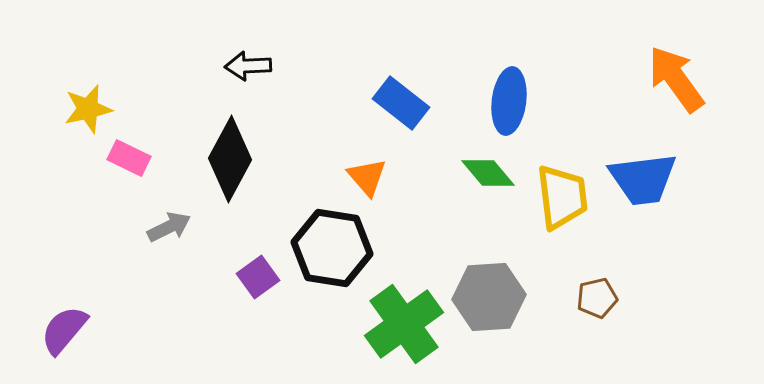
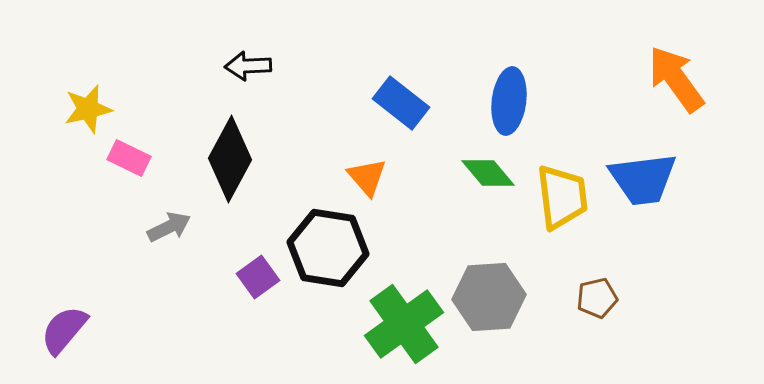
black hexagon: moved 4 px left
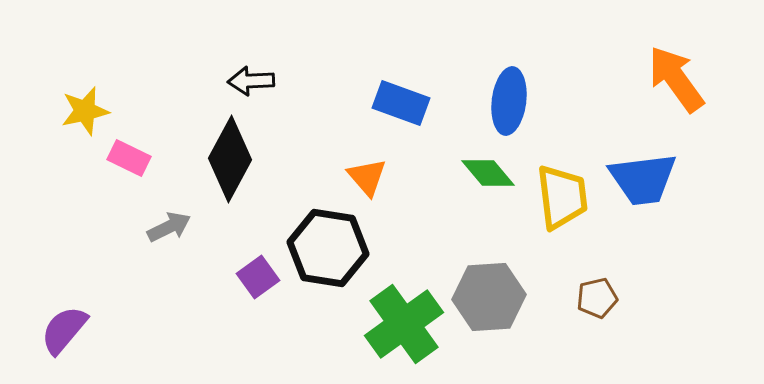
black arrow: moved 3 px right, 15 px down
blue rectangle: rotated 18 degrees counterclockwise
yellow star: moved 3 px left, 2 px down
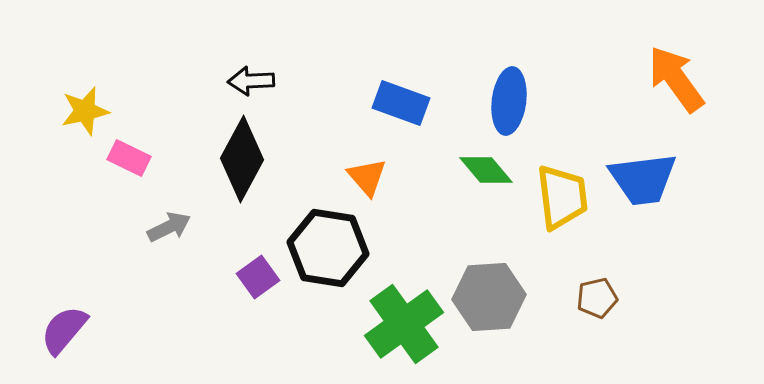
black diamond: moved 12 px right
green diamond: moved 2 px left, 3 px up
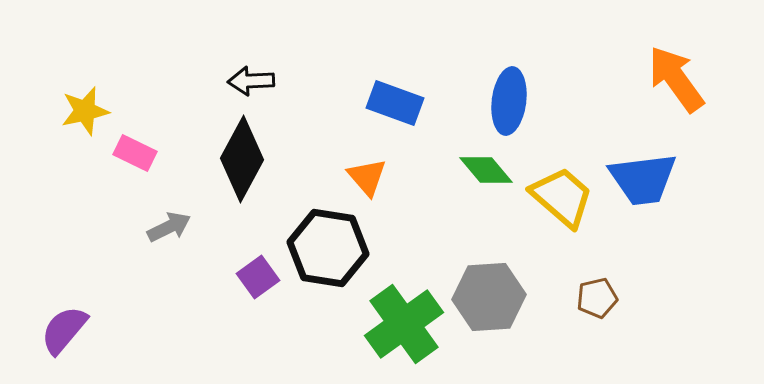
blue rectangle: moved 6 px left
pink rectangle: moved 6 px right, 5 px up
yellow trapezoid: rotated 42 degrees counterclockwise
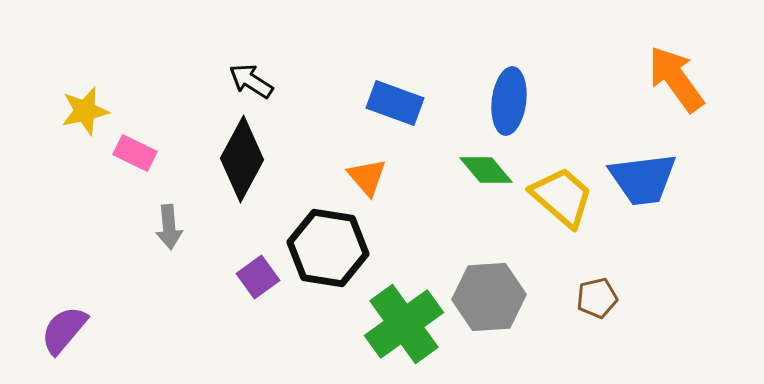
black arrow: rotated 36 degrees clockwise
gray arrow: rotated 111 degrees clockwise
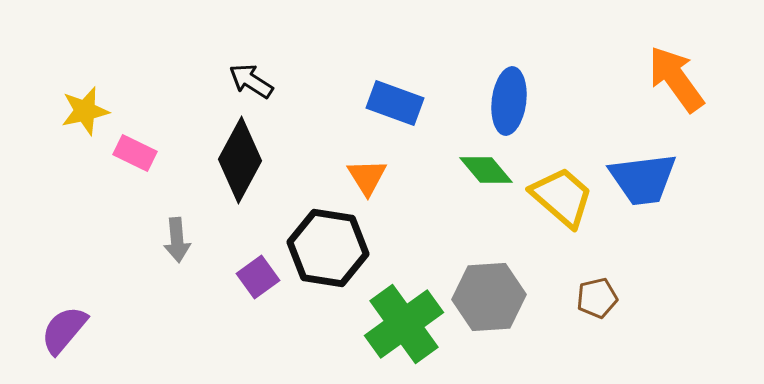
black diamond: moved 2 px left, 1 px down
orange triangle: rotated 9 degrees clockwise
gray arrow: moved 8 px right, 13 px down
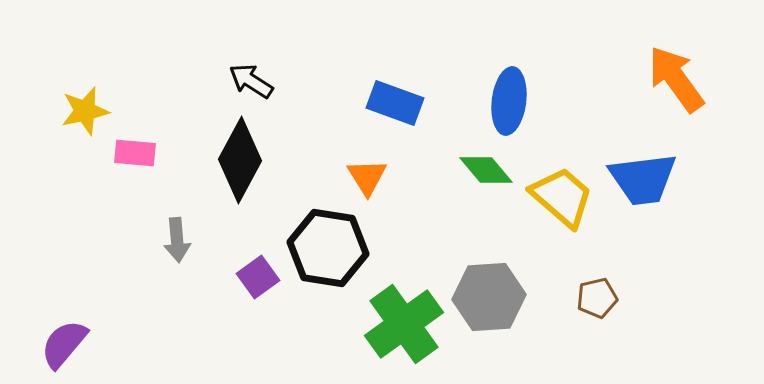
pink rectangle: rotated 21 degrees counterclockwise
purple semicircle: moved 14 px down
